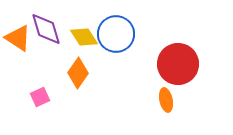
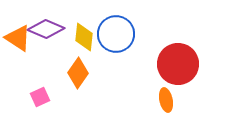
purple diamond: rotated 51 degrees counterclockwise
yellow diamond: rotated 40 degrees clockwise
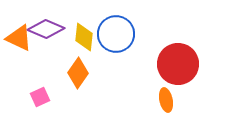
orange triangle: moved 1 px right; rotated 8 degrees counterclockwise
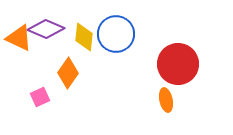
orange diamond: moved 10 px left
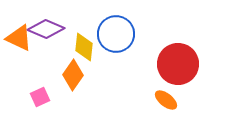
yellow diamond: moved 10 px down
orange diamond: moved 5 px right, 2 px down
orange ellipse: rotated 40 degrees counterclockwise
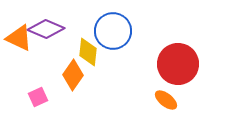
blue circle: moved 3 px left, 3 px up
yellow diamond: moved 4 px right, 5 px down
pink square: moved 2 px left
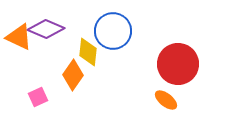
orange triangle: moved 1 px up
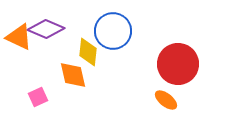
orange diamond: rotated 48 degrees counterclockwise
